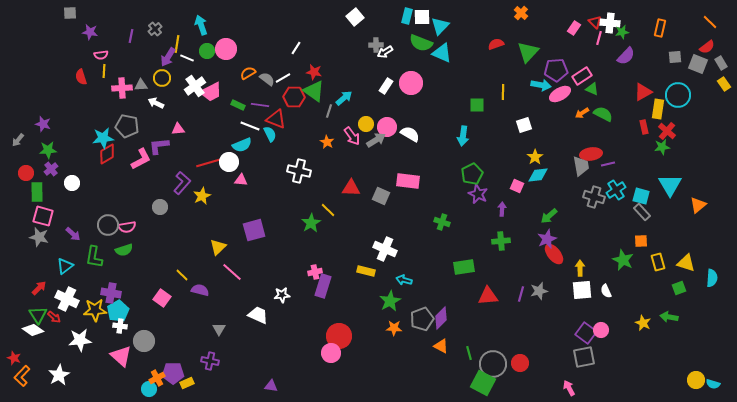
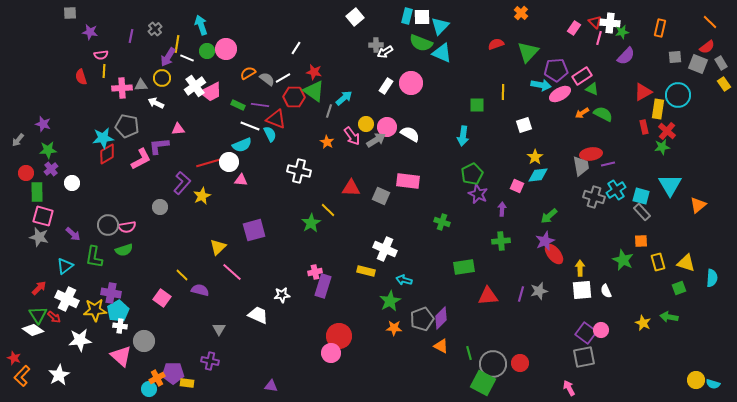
purple star at (547, 239): moved 2 px left, 2 px down
yellow rectangle at (187, 383): rotated 32 degrees clockwise
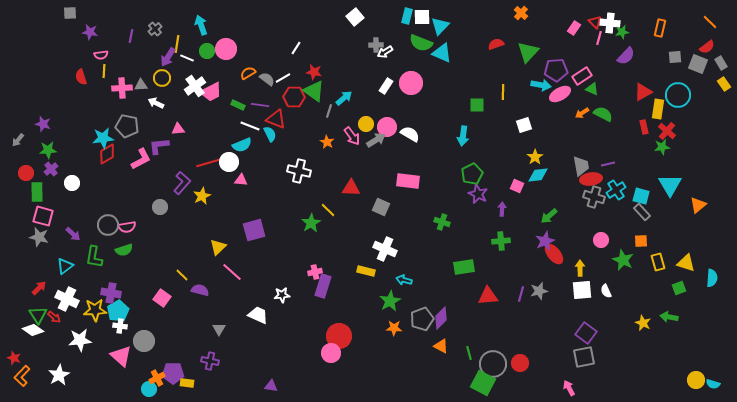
red ellipse at (591, 154): moved 25 px down
gray square at (381, 196): moved 11 px down
pink circle at (601, 330): moved 90 px up
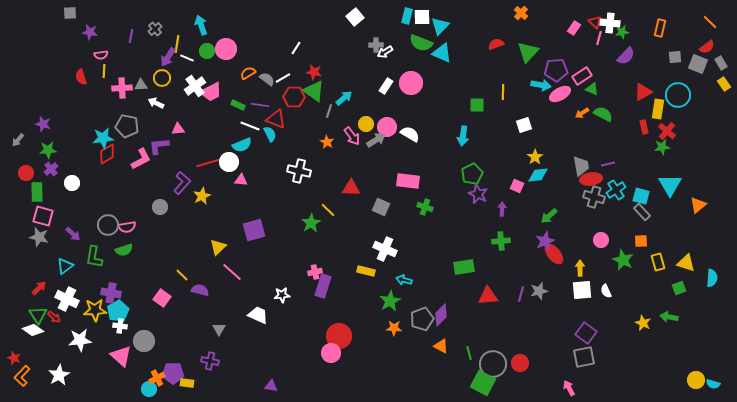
green cross at (442, 222): moved 17 px left, 15 px up
purple diamond at (441, 318): moved 3 px up
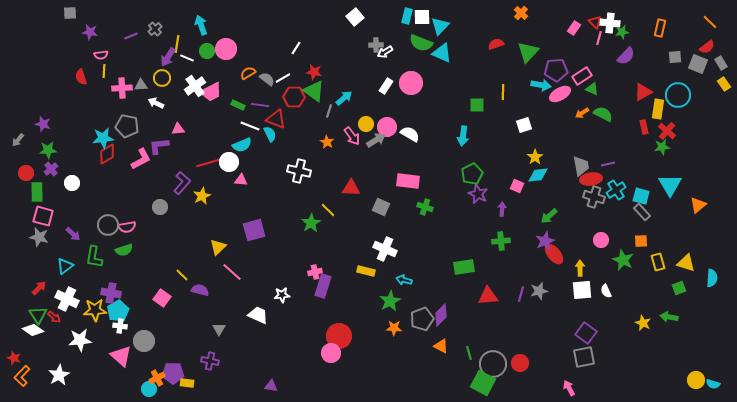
purple line at (131, 36): rotated 56 degrees clockwise
